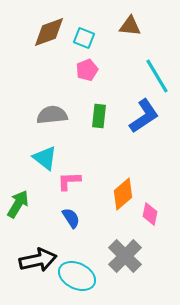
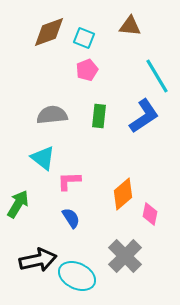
cyan triangle: moved 2 px left
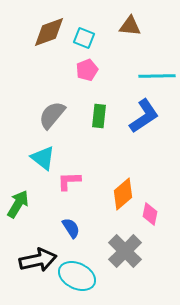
cyan line: rotated 60 degrees counterclockwise
gray semicircle: rotated 44 degrees counterclockwise
blue semicircle: moved 10 px down
gray cross: moved 5 px up
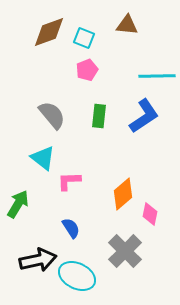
brown triangle: moved 3 px left, 1 px up
gray semicircle: rotated 100 degrees clockwise
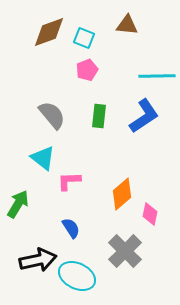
orange diamond: moved 1 px left
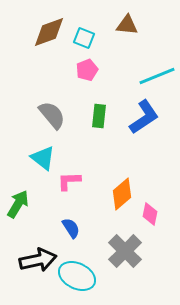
cyan line: rotated 21 degrees counterclockwise
blue L-shape: moved 1 px down
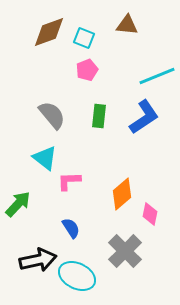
cyan triangle: moved 2 px right
green arrow: rotated 12 degrees clockwise
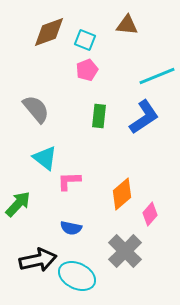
cyan square: moved 1 px right, 2 px down
gray semicircle: moved 16 px left, 6 px up
pink diamond: rotated 30 degrees clockwise
blue semicircle: rotated 135 degrees clockwise
